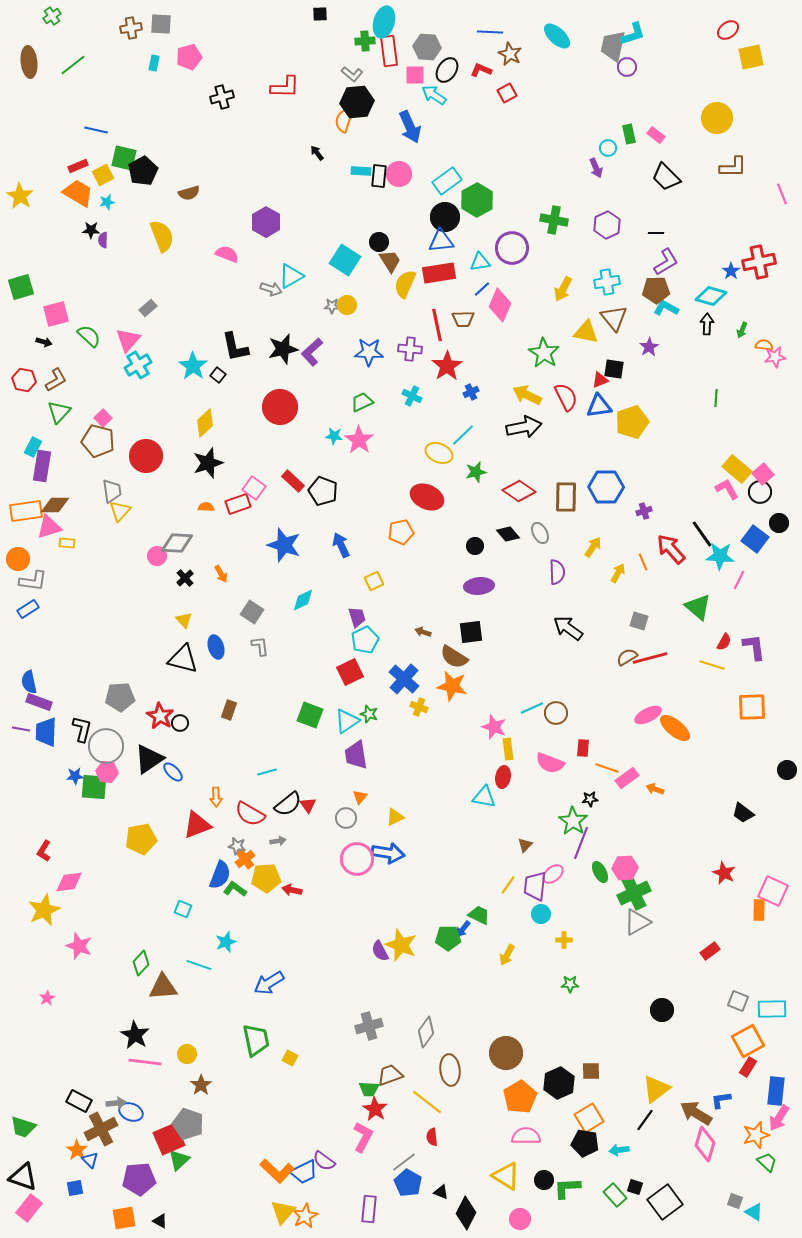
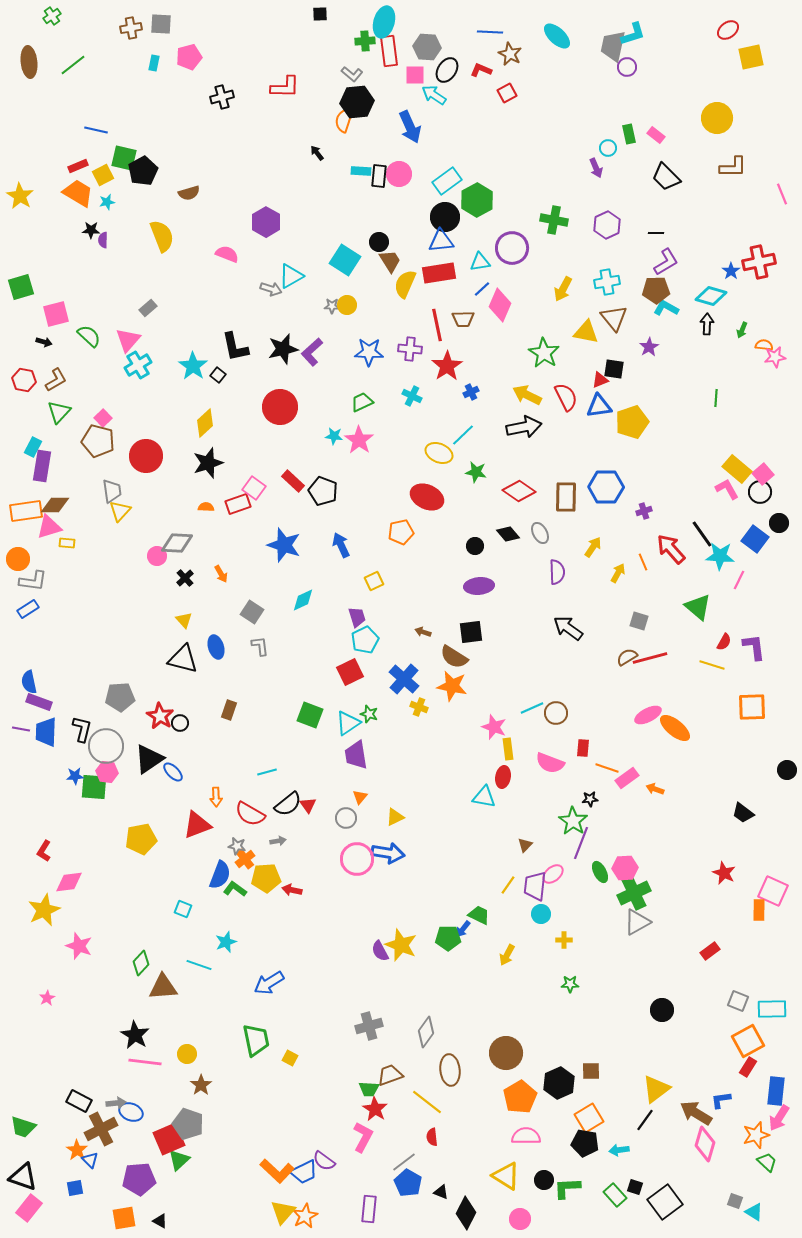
green star at (476, 472): rotated 25 degrees clockwise
cyan triangle at (347, 721): moved 1 px right, 2 px down
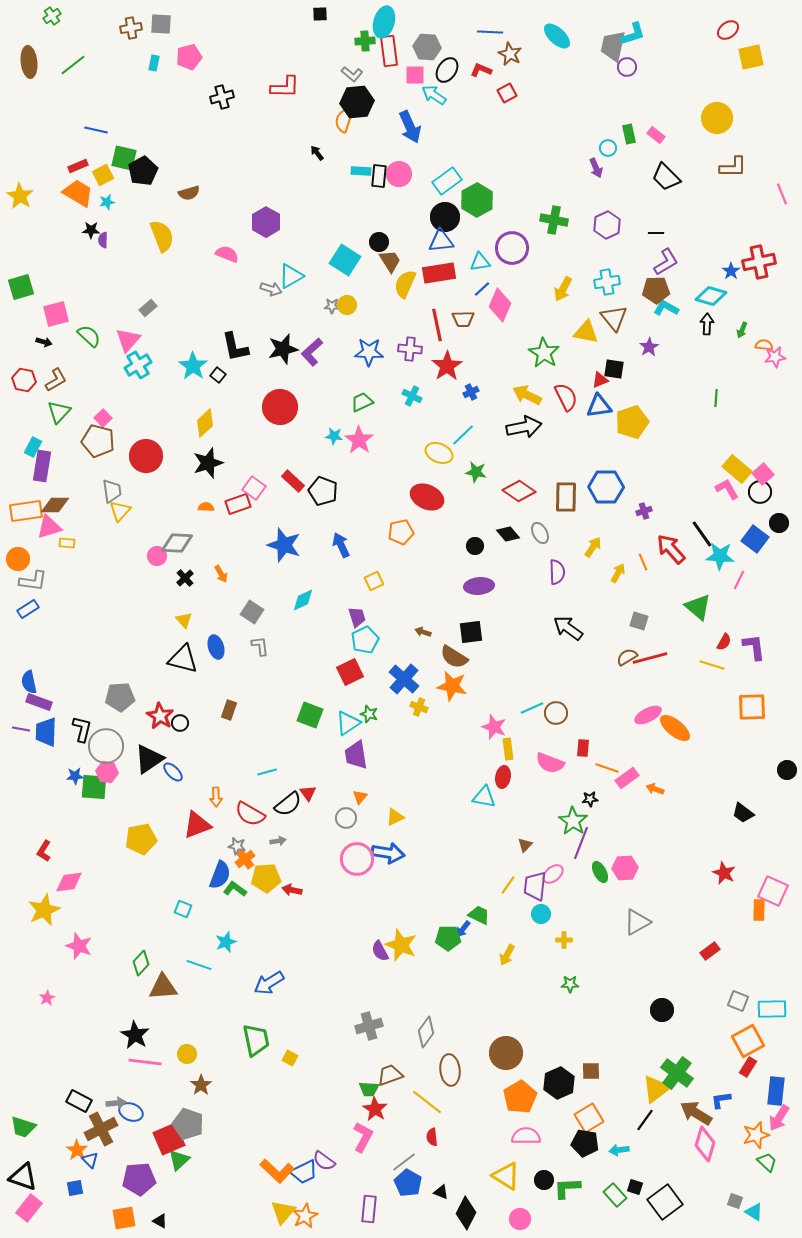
red triangle at (308, 805): moved 12 px up
green cross at (634, 893): moved 43 px right, 180 px down; rotated 28 degrees counterclockwise
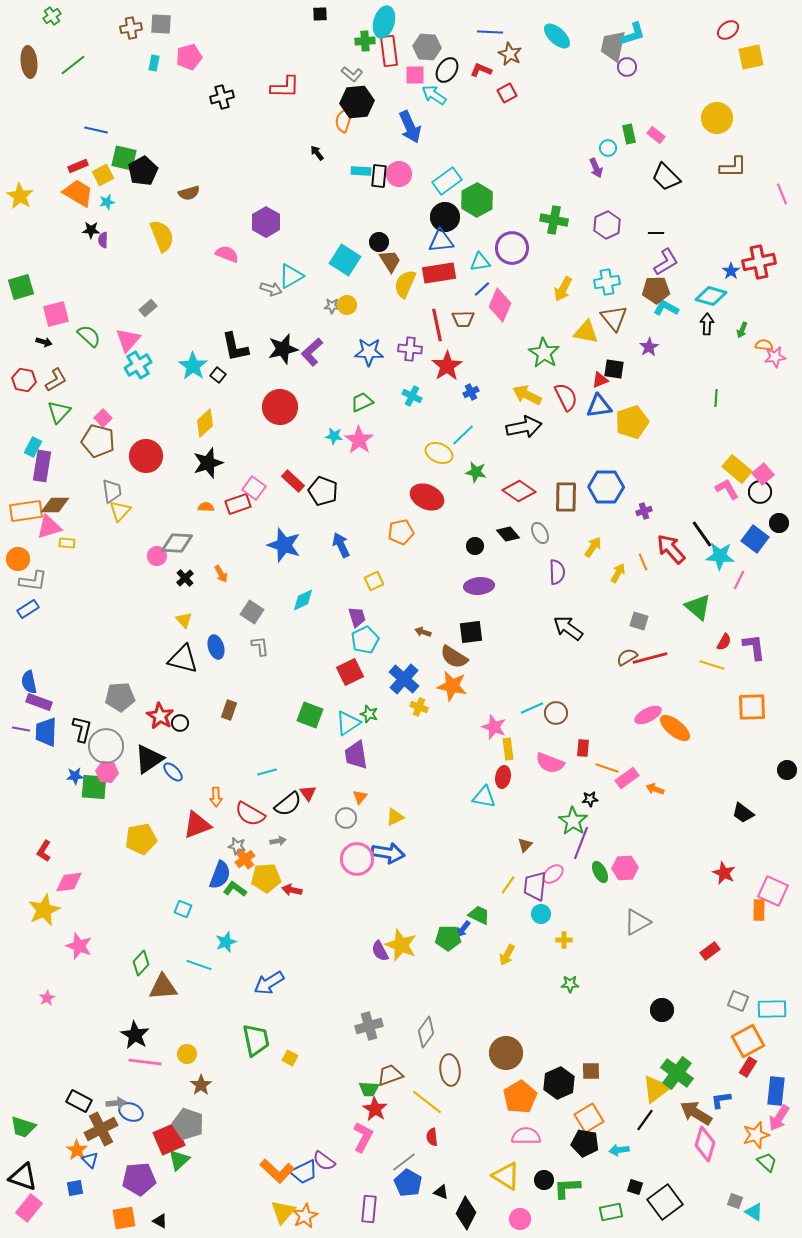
green rectangle at (615, 1195): moved 4 px left, 17 px down; rotated 60 degrees counterclockwise
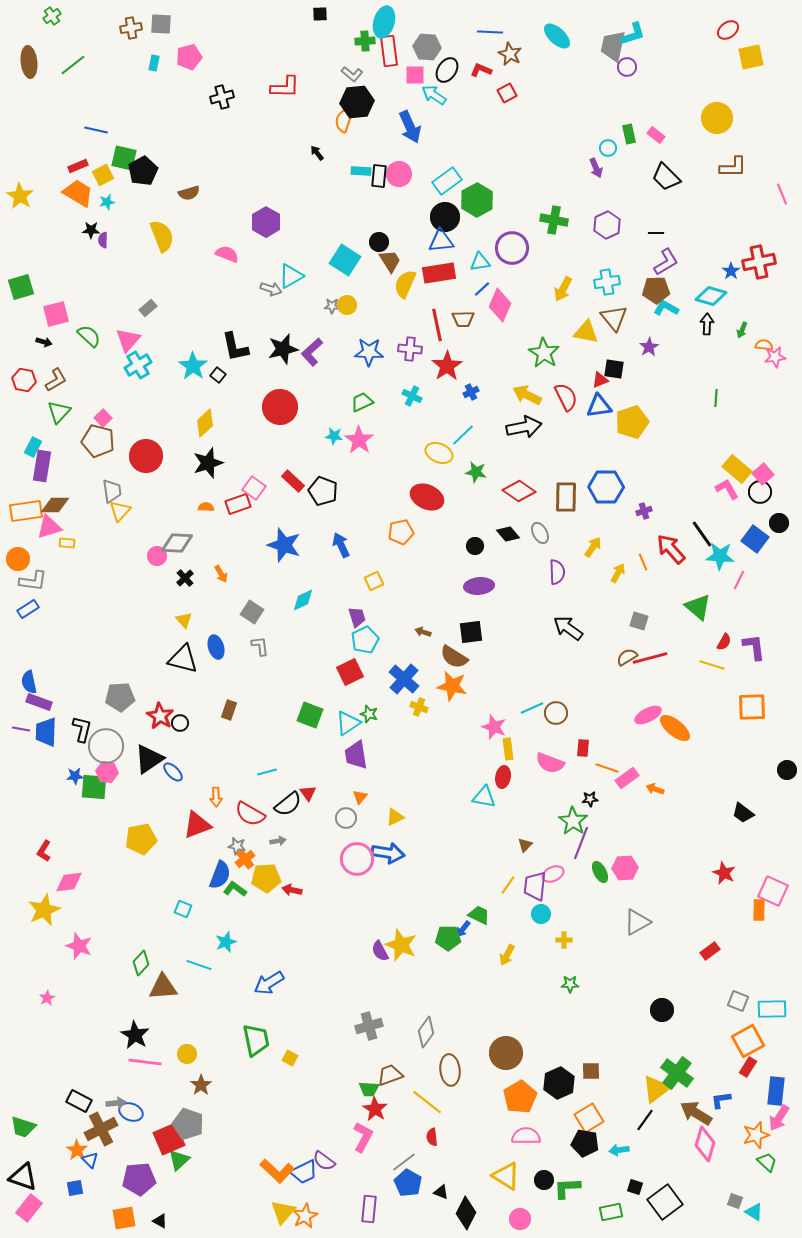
pink ellipse at (553, 874): rotated 15 degrees clockwise
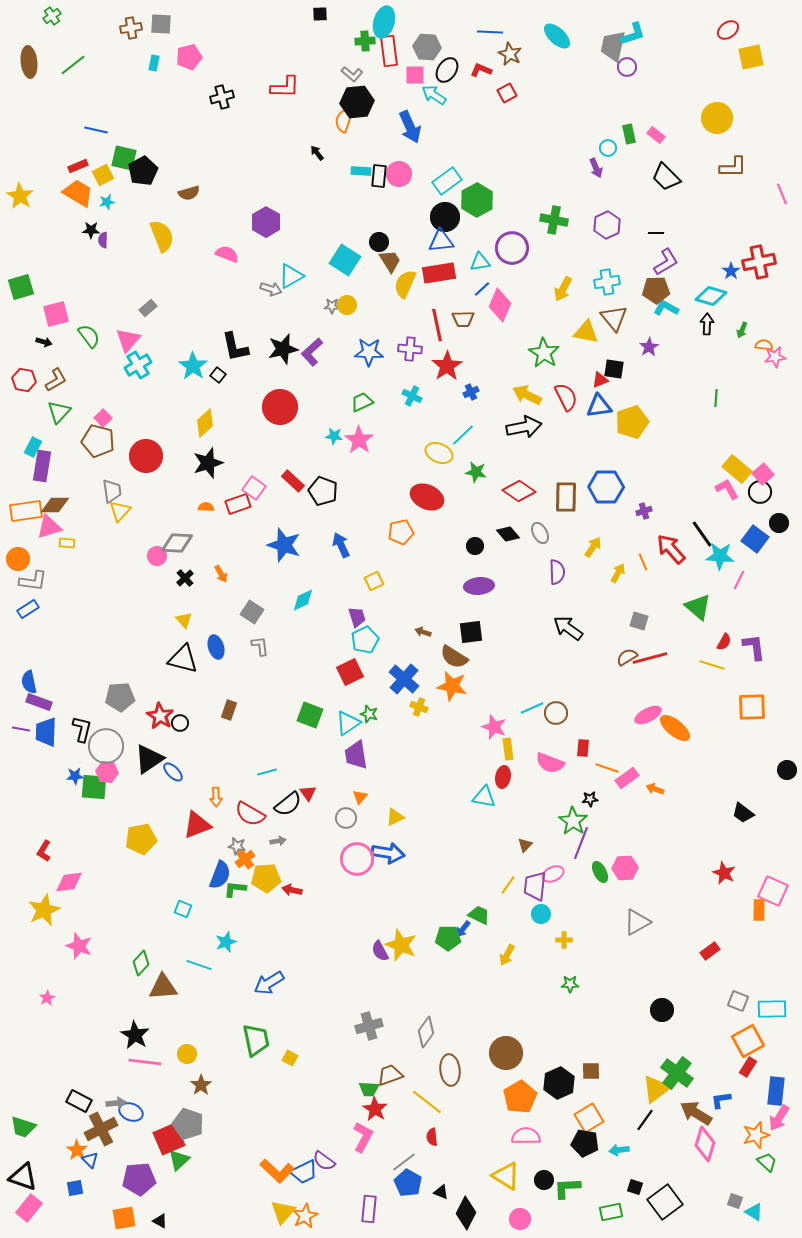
green semicircle at (89, 336): rotated 10 degrees clockwise
green L-shape at (235, 889): rotated 30 degrees counterclockwise
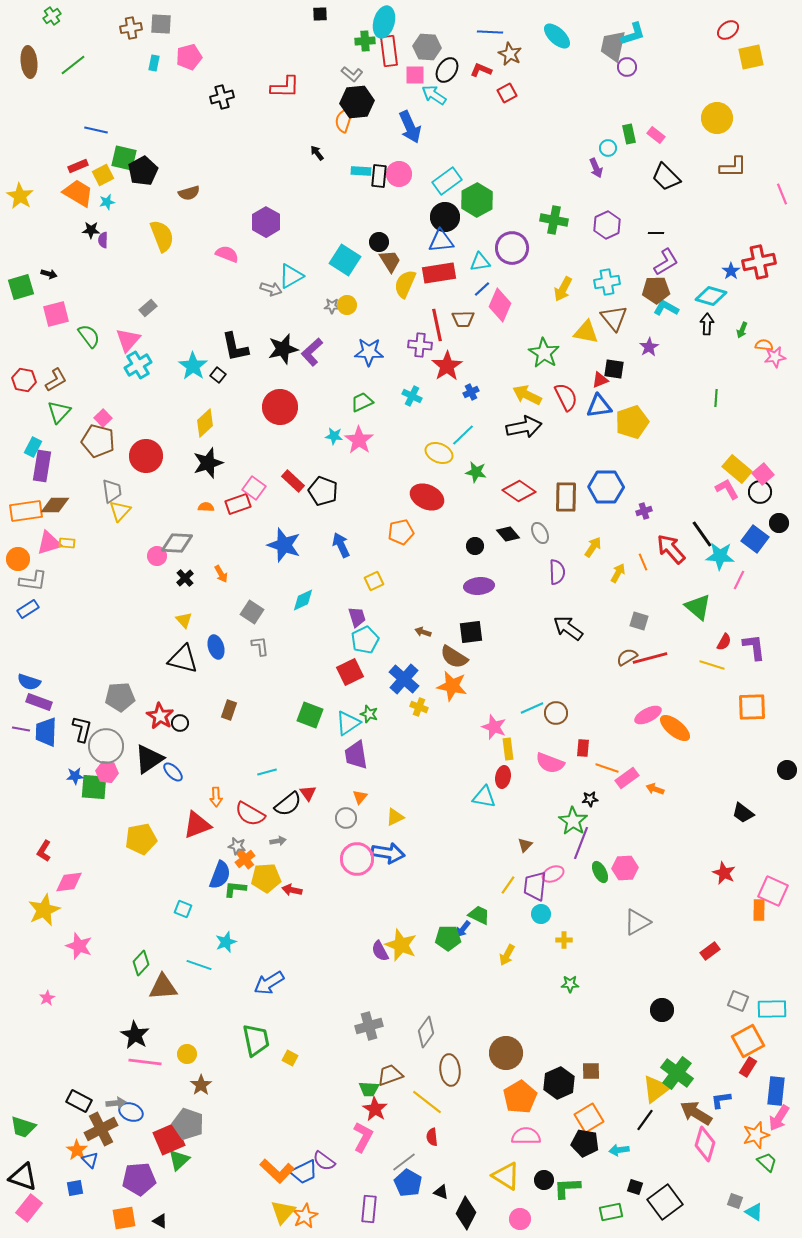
black arrow at (44, 342): moved 5 px right, 68 px up
purple cross at (410, 349): moved 10 px right, 4 px up
pink triangle at (49, 527): moved 16 px down
blue semicircle at (29, 682): rotated 60 degrees counterclockwise
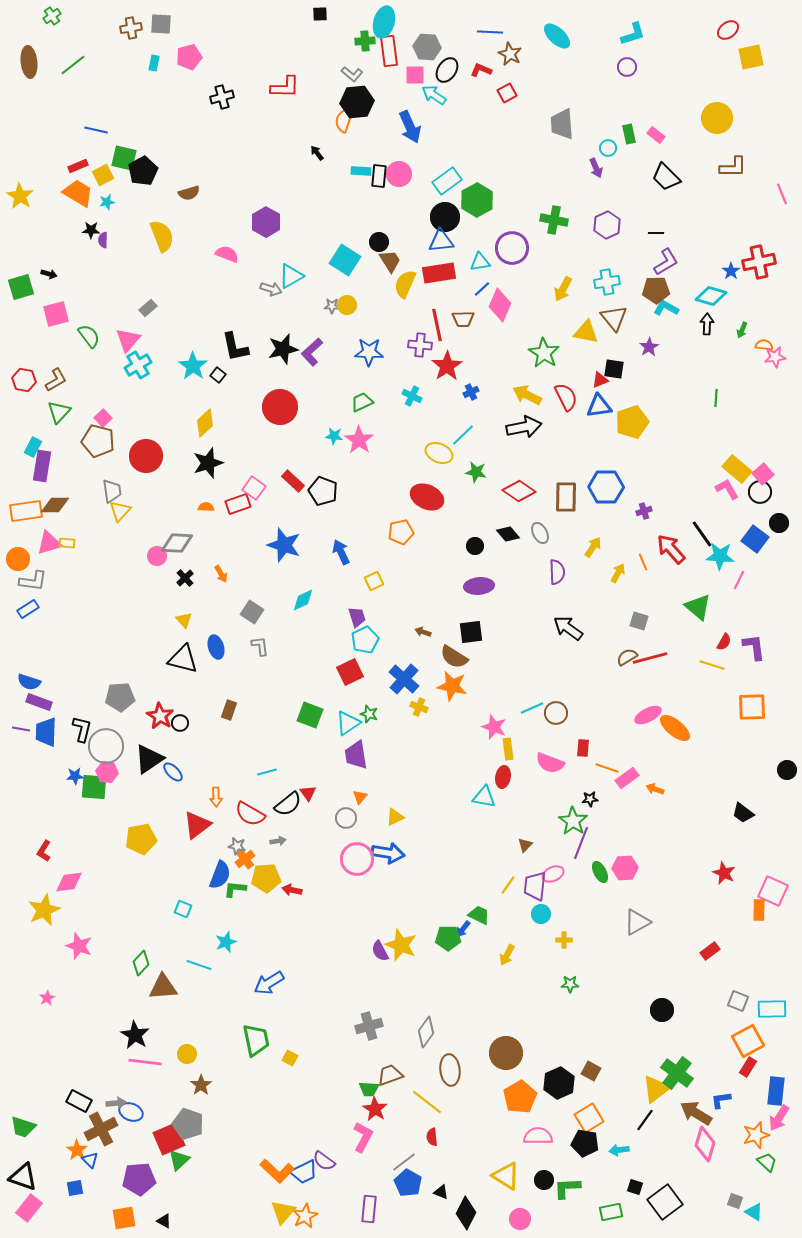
gray trapezoid at (613, 46): moved 51 px left, 78 px down; rotated 16 degrees counterclockwise
blue arrow at (341, 545): moved 7 px down
red triangle at (197, 825): rotated 16 degrees counterclockwise
brown square at (591, 1071): rotated 30 degrees clockwise
pink semicircle at (526, 1136): moved 12 px right
black triangle at (160, 1221): moved 4 px right
